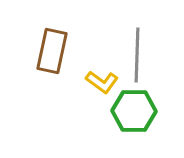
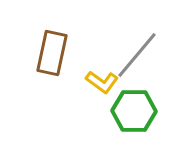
brown rectangle: moved 2 px down
gray line: rotated 38 degrees clockwise
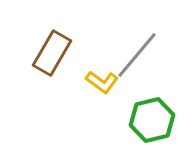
brown rectangle: rotated 18 degrees clockwise
green hexagon: moved 18 px right, 9 px down; rotated 15 degrees counterclockwise
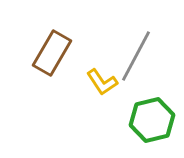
gray line: moved 1 px left, 1 px down; rotated 12 degrees counterclockwise
yellow L-shape: rotated 20 degrees clockwise
